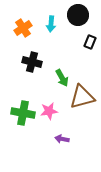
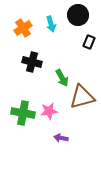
cyan arrow: rotated 21 degrees counterclockwise
black rectangle: moved 1 px left
purple arrow: moved 1 px left, 1 px up
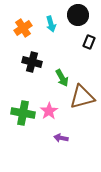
pink star: rotated 24 degrees counterclockwise
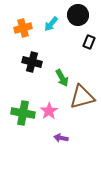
cyan arrow: rotated 56 degrees clockwise
orange cross: rotated 18 degrees clockwise
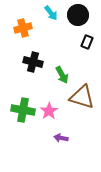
cyan arrow: moved 11 px up; rotated 77 degrees counterclockwise
black rectangle: moved 2 px left
black cross: moved 1 px right
green arrow: moved 3 px up
brown triangle: rotated 32 degrees clockwise
green cross: moved 3 px up
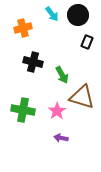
cyan arrow: moved 1 px right, 1 px down
pink star: moved 8 px right
